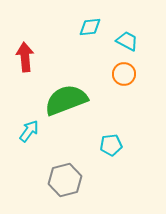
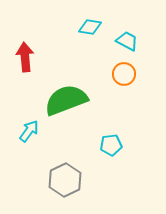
cyan diamond: rotated 15 degrees clockwise
gray hexagon: rotated 12 degrees counterclockwise
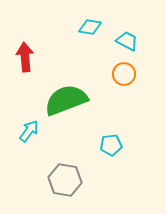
gray hexagon: rotated 24 degrees counterclockwise
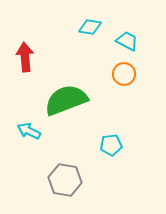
cyan arrow: rotated 100 degrees counterclockwise
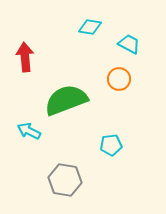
cyan trapezoid: moved 2 px right, 3 px down
orange circle: moved 5 px left, 5 px down
